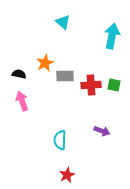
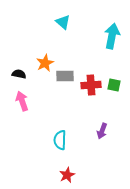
purple arrow: rotated 91 degrees clockwise
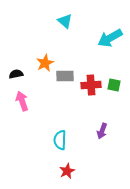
cyan triangle: moved 2 px right, 1 px up
cyan arrow: moved 2 px left, 2 px down; rotated 130 degrees counterclockwise
black semicircle: moved 3 px left; rotated 24 degrees counterclockwise
red star: moved 4 px up
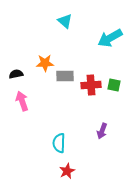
orange star: rotated 24 degrees clockwise
cyan semicircle: moved 1 px left, 3 px down
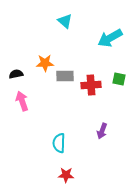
green square: moved 5 px right, 6 px up
red star: moved 1 px left, 4 px down; rotated 28 degrees clockwise
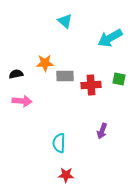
pink arrow: rotated 114 degrees clockwise
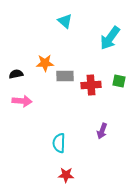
cyan arrow: rotated 25 degrees counterclockwise
green square: moved 2 px down
